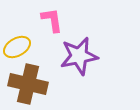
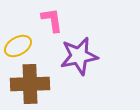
yellow ellipse: moved 1 px right, 1 px up
brown cross: moved 2 px right; rotated 15 degrees counterclockwise
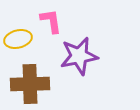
pink L-shape: moved 1 px left, 1 px down
yellow ellipse: moved 7 px up; rotated 16 degrees clockwise
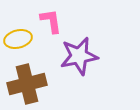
brown cross: moved 3 px left; rotated 12 degrees counterclockwise
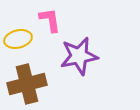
pink L-shape: moved 1 px left, 1 px up
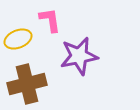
yellow ellipse: rotated 8 degrees counterclockwise
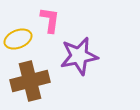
pink L-shape: rotated 16 degrees clockwise
brown cross: moved 3 px right, 3 px up
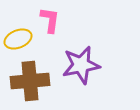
purple star: moved 2 px right, 9 px down
brown cross: rotated 9 degrees clockwise
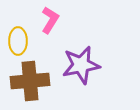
pink L-shape: rotated 24 degrees clockwise
yellow ellipse: moved 2 px down; rotated 68 degrees counterclockwise
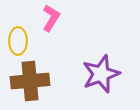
pink L-shape: moved 1 px right, 2 px up
purple star: moved 20 px right, 9 px down; rotated 9 degrees counterclockwise
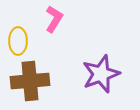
pink L-shape: moved 3 px right, 1 px down
